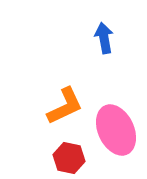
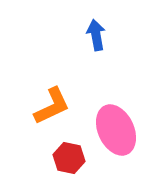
blue arrow: moved 8 px left, 3 px up
orange L-shape: moved 13 px left
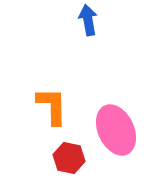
blue arrow: moved 8 px left, 15 px up
orange L-shape: rotated 66 degrees counterclockwise
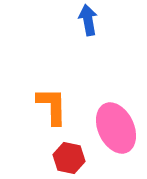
pink ellipse: moved 2 px up
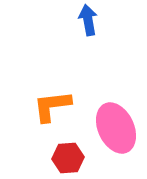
orange L-shape: rotated 96 degrees counterclockwise
red hexagon: moved 1 px left; rotated 16 degrees counterclockwise
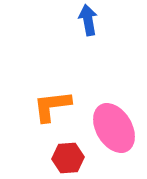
pink ellipse: moved 2 px left; rotated 6 degrees counterclockwise
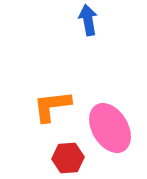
pink ellipse: moved 4 px left
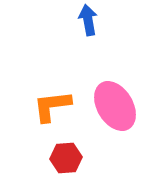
pink ellipse: moved 5 px right, 22 px up
red hexagon: moved 2 px left
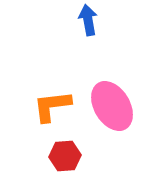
pink ellipse: moved 3 px left
red hexagon: moved 1 px left, 2 px up
